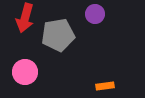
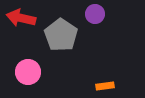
red arrow: moved 4 px left; rotated 88 degrees clockwise
gray pentagon: moved 3 px right; rotated 28 degrees counterclockwise
pink circle: moved 3 px right
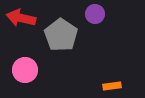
pink circle: moved 3 px left, 2 px up
orange rectangle: moved 7 px right
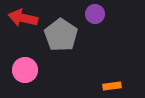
red arrow: moved 2 px right
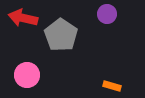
purple circle: moved 12 px right
pink circle: moved 2 px right, 5 px down
orange rectangle: rotated 24 degrees clockwise
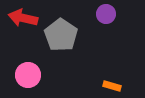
purple circle: moved 1 px left
pink circle: moved 1 px right
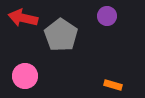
purple circle: moved 1 px right, 2 px down
pink circle: moved 3 px left, 1 px down
orange rectangle: moved 1 px right, 1 px up
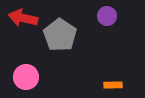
gray pentagon: moved 1 px left
pink circle: moved 1 px right, 1 px down
orange rectangle: rotated 18 degrees counterclockwise
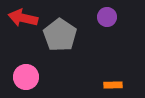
purple circle: moved 1 px down
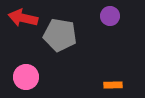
purple circle: moved 3 px right, 1 px up
gray pentagon: rotated 24 degrees counterclockwise
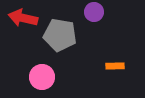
purple circle: moved 16 px left, 4 px up
pink circle: moved 16 px right
orange rectangle: moved 2 px right, 19 px up
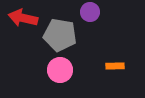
purple circle: moved 4 px left
pink circle: moved 18 px right, 7 px up
